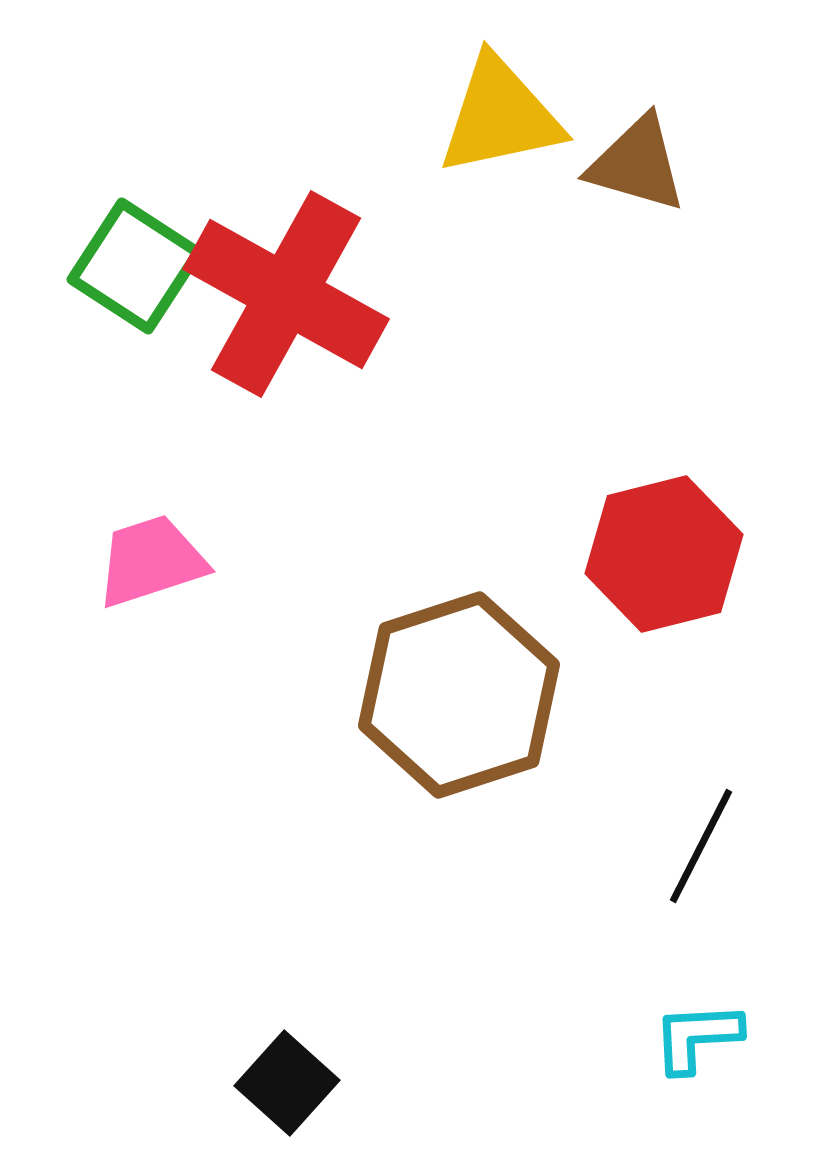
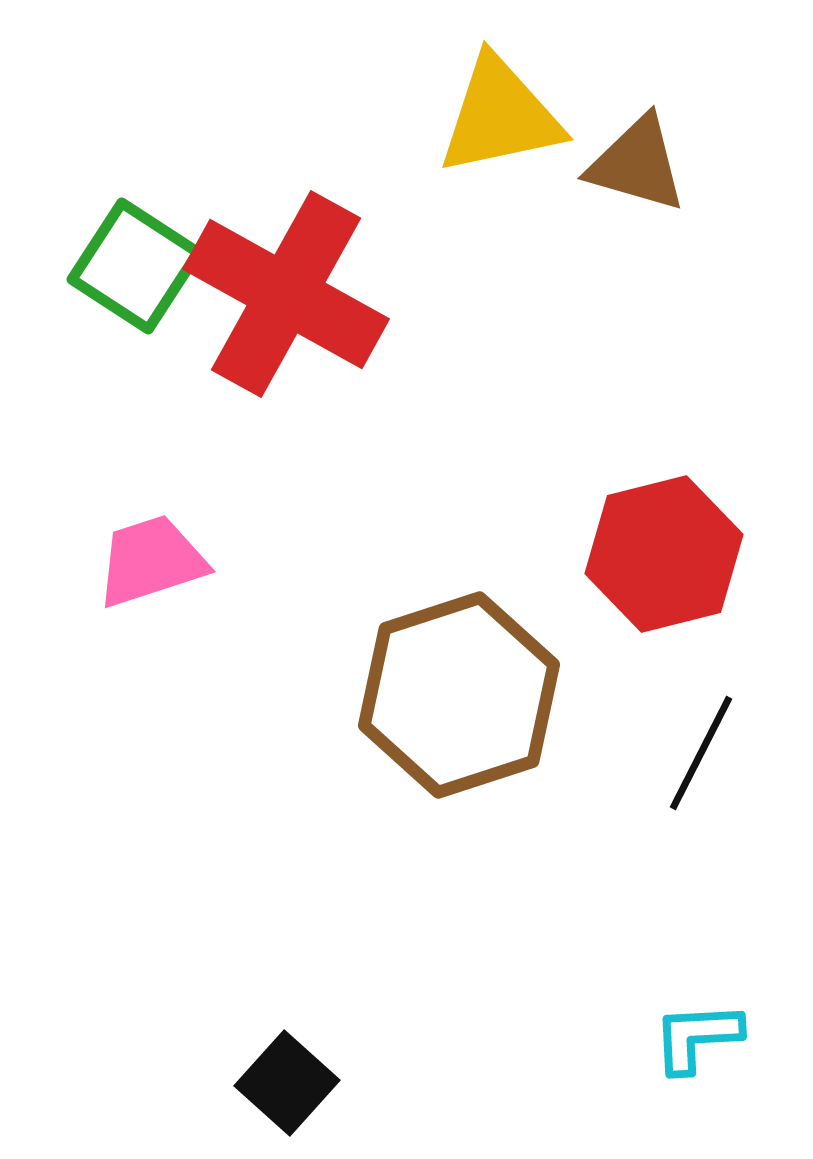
black line: moved 93 px up
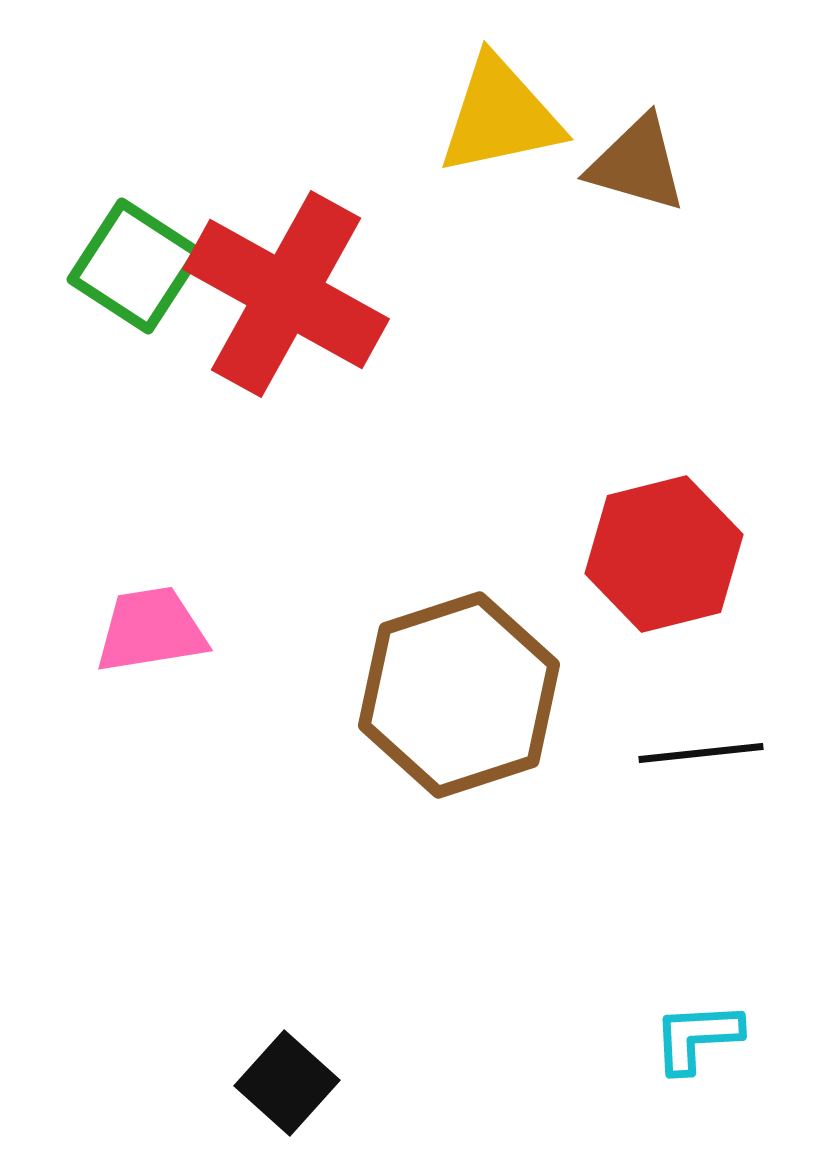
pink trapezoid: moved 69 px down; rotated 9 degrees clockwise
black line: rotated 57 degrees clockwise
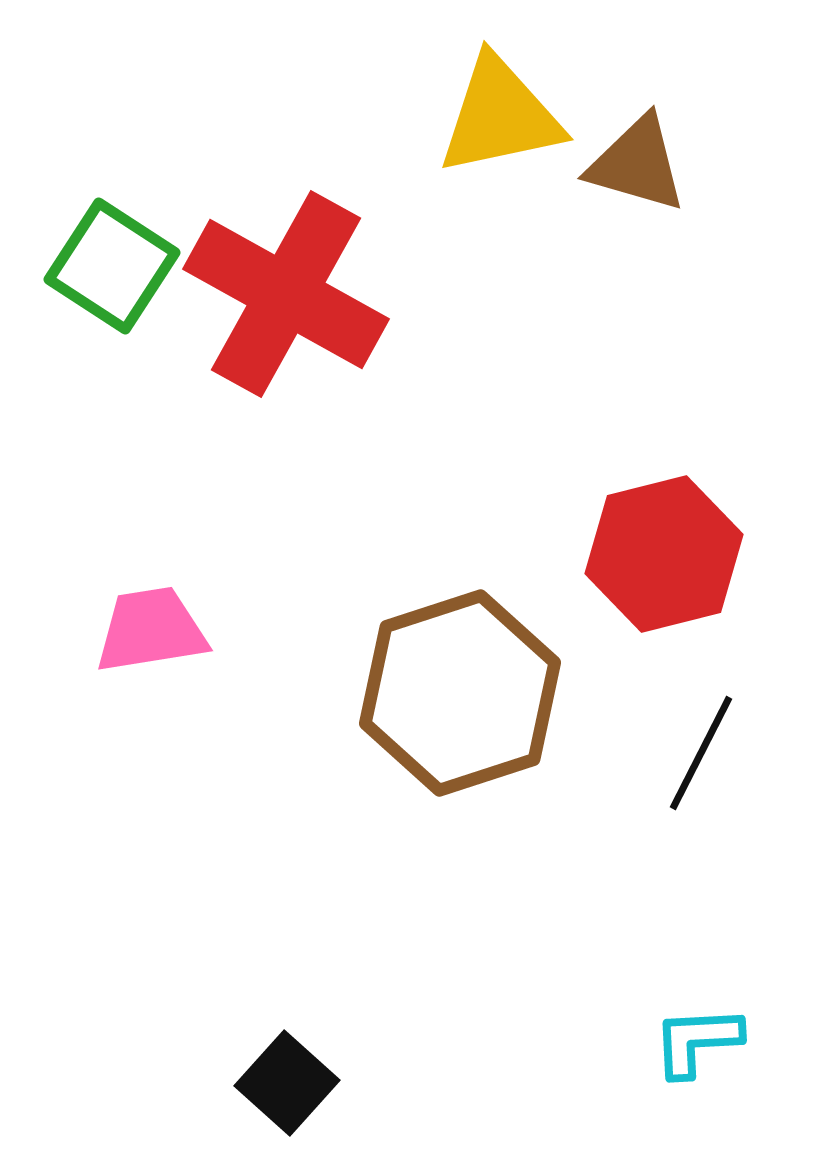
green square: moved 23 px left
brown hexagon: moved 1 px right, 2 px up
black line: rotated 57 degrees counterclockwise
cyan L-shape: moved 4 px down
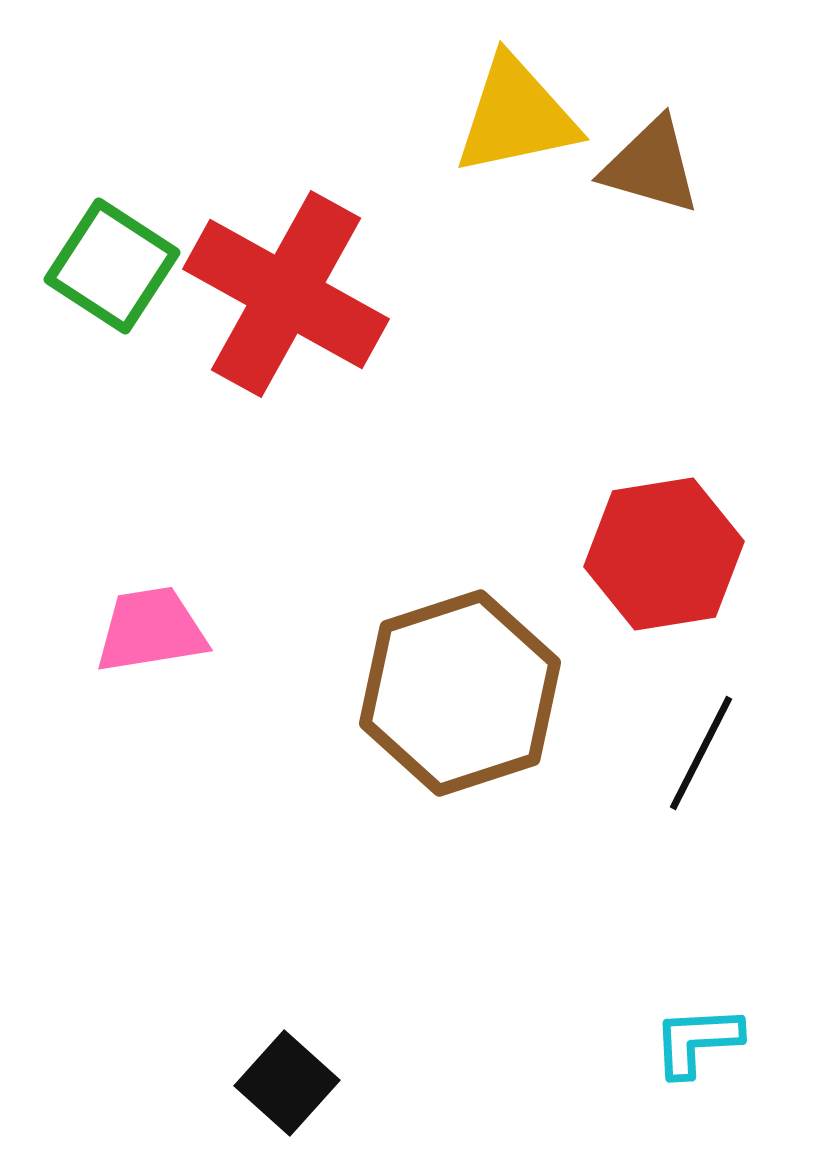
yellow triangle: moved 16 px right
brown triangle: moved 14 px right, 2 px down
red hexagon: rotated 5 degrees clockwise
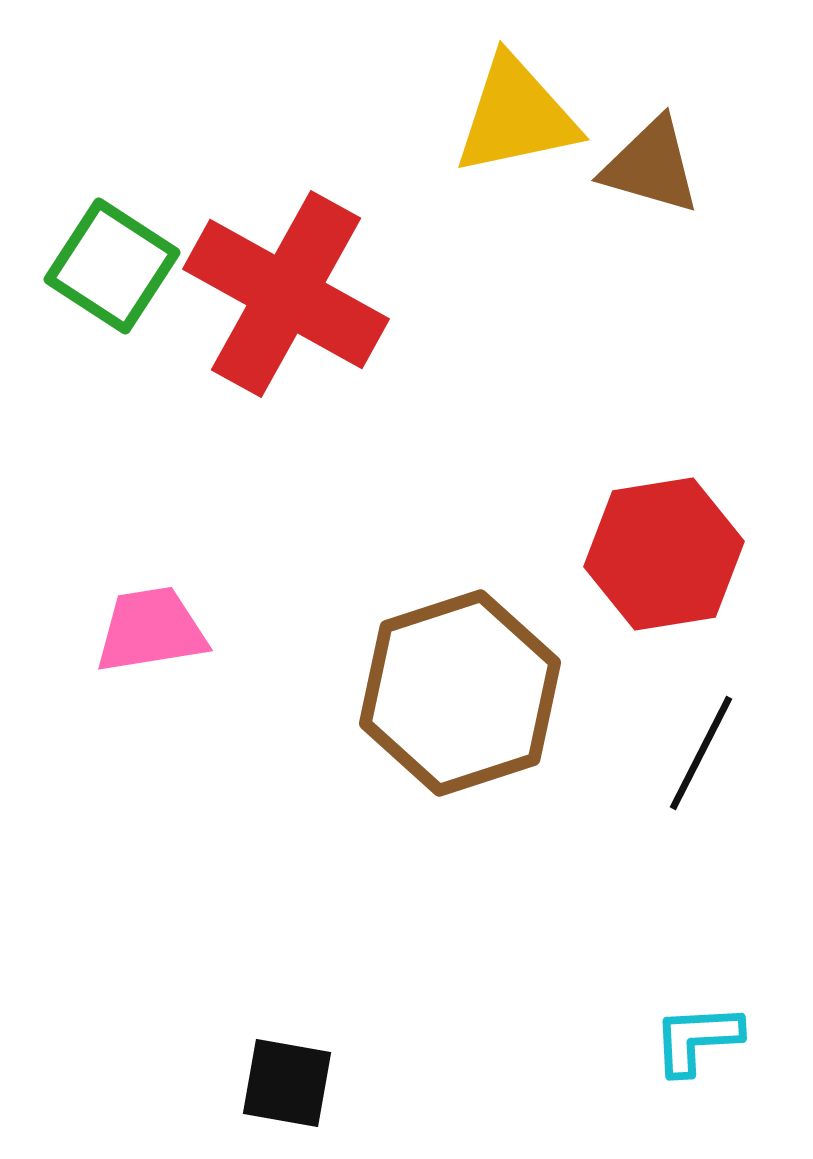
cyan L-shape: moved 2 px up
black square: rotated 32 degrees counterclockwise
